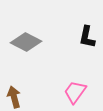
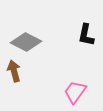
black L-shape: moved 1 px left, 2 px up
brown arrow: moved 26 px up
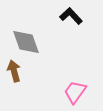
black L-shape: moved 15 px left, 19 px up; rotated 125 degrees clockwise
gray diamond: rotated 44 degrees clockwise
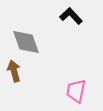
pink trapezoid: moved 1 px right, 1 px up; rotated 25 degrees counterclockwise
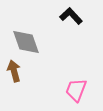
pink trapezoid: moved 1 px up; rotated 10 degrees clockwise
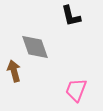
black L-shape: rotated 150 degrees counterclockwise
gray diamond: moved 9 px right, 5 px down
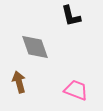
brown arrow: moved 5 px right, 11 px down
pink trapezoid: rotated 90 degrees clockwise
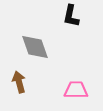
black L-shape: rotated 25 degrees clockwise
pink trapezoid: rotated 20 degrees counterclockwise
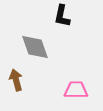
black L-shape: moved 9 px left
brown arrow: moved 3 px left, 2 px up
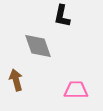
gray diamond: moved 3 px right, 1 px up
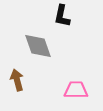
brown arrow: moved 1 px right
